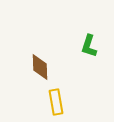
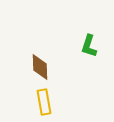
yellow rectangle: moved 12 px left
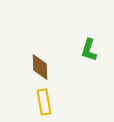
green L-shape: moved 4 px down
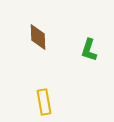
brown diamond: moved 2 px left, 30 px up
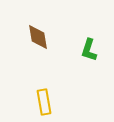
brown diamond: rotated 8 degrees counterclockwise
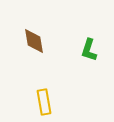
brown diamond: moved 4 px left, 4 px down
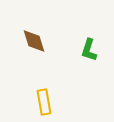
brown diamond: rotated 8 degrees counterclockwise
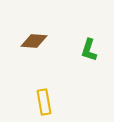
brown diamond: rotated 68 degrees counterclockwise
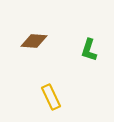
yellow rectangle: moved 7 px right, 5 px up; rotated 15 degrees counterclockwise
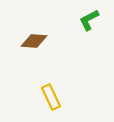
green L-shape: moved 30 px up; rotated 45 degrees clockwise
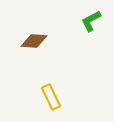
green L-shape: moved 2 px right, 1 px down
